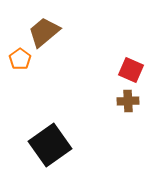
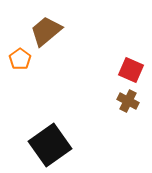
brown trapezoid: moved 2 px right, 1 px up
brown cross: rotated 30 degrees clockwise
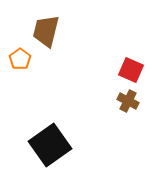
brown trapezoid: rotated 36 degrees counterclockwise
